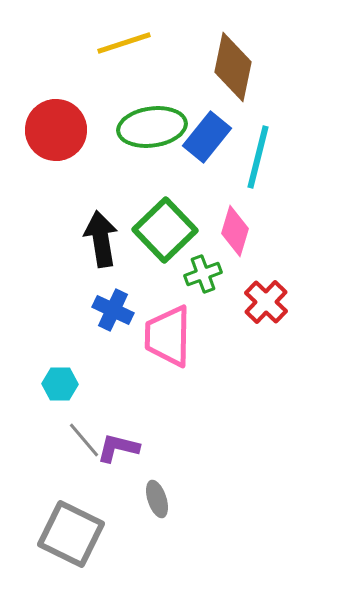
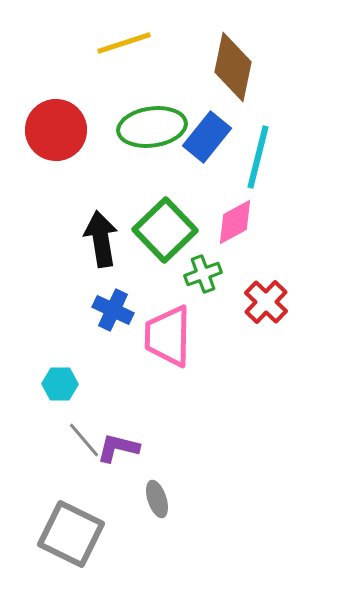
pink diamond: moved 9 px up; rotated 45 degrees clockwise
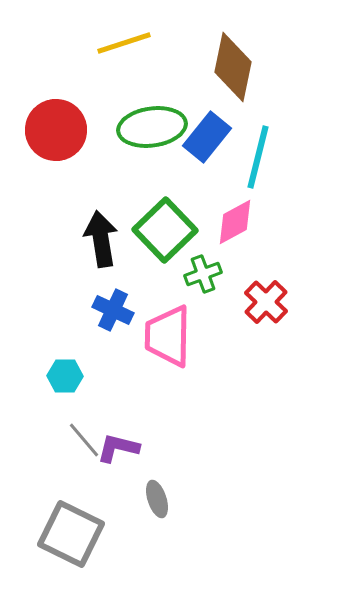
cyan hexagon: moved 5 px right, 8 px up
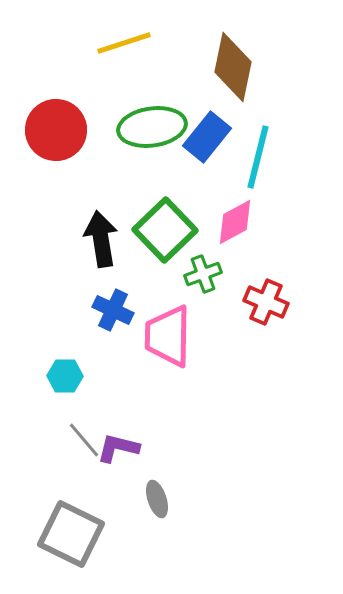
red cross: rotated 21 degrees counterclockwise
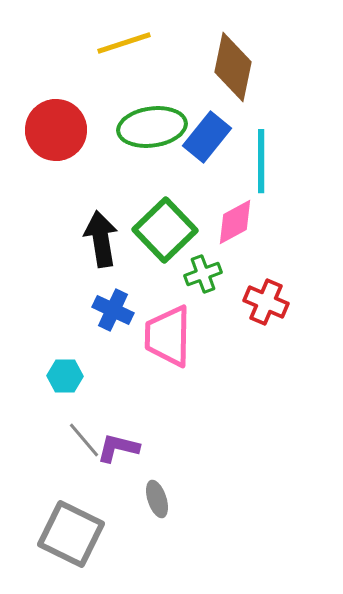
cyan line: moved 3 px right, 4 px down; rotated 14 degrees counterclockwise
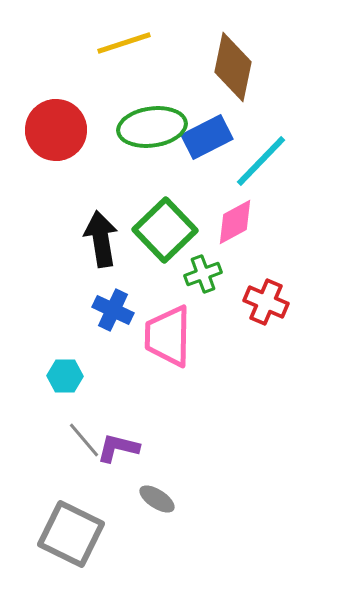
blue rectangle: rotated 24 degrees clockwise
cyan line: rotated 44 degrees clockwise
gray ellipse: rotated 39 degrees counterclockwise
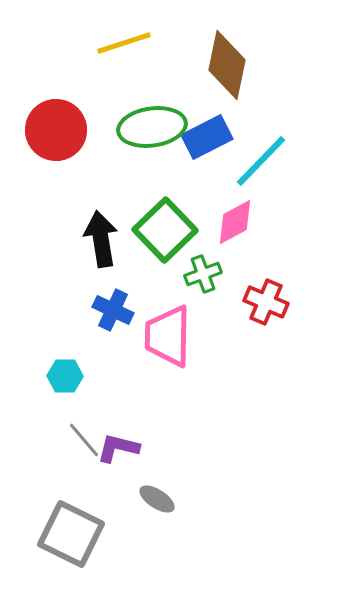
brown diamond: moved 6 px left, 2 px up
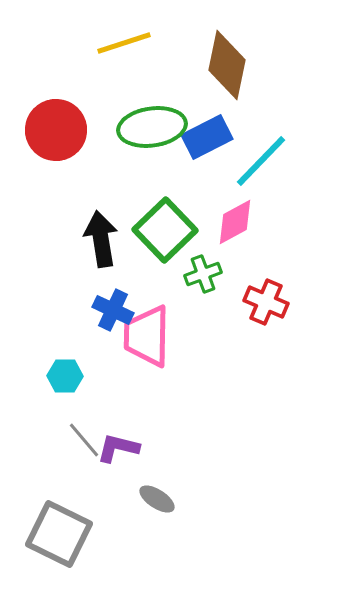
pink trapezoid: moved 21 px left
gray square: moved 12 px left
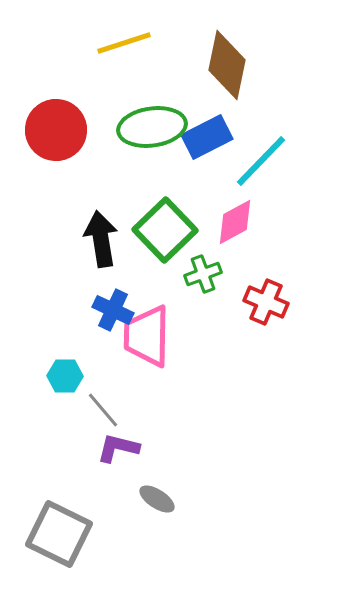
gray line: moved 19 px right, 30 px up
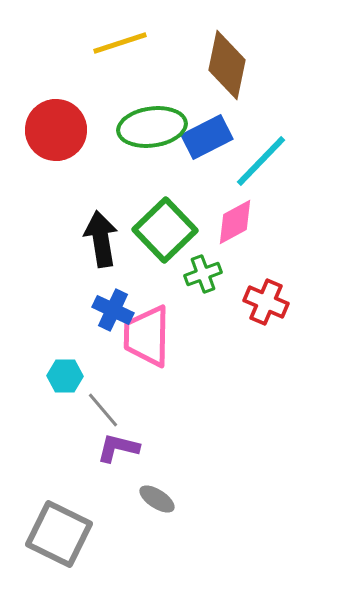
yellow line: moved 4 px left
